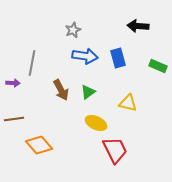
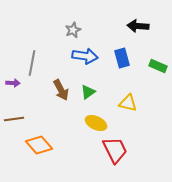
blue rectangle: moved 4 px right
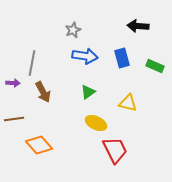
green rectangle: moved 3 px left
brown arrow: moved 18 px left, 2 px down
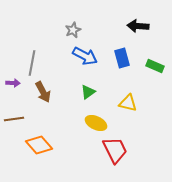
blue arrow: rotated 20 degrees clockwise
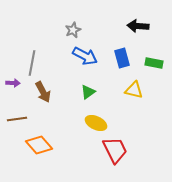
green rectangle: moved 1 px left, 3 px up; rotated 12 degrees counterclockwise
yellow triangle: moved 6 px right, 13 px up
brown line: moved 3 px right
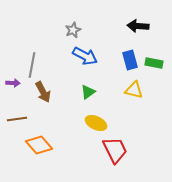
blue rectangle: moved 8 px right, 2 px down
gray line: moved 2 px down
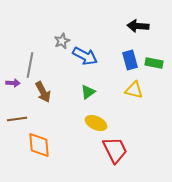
gray star: moved 11 px left, 11 px down
gray line: moved 2 px left
orange diamond: rotated 36 degrees clockwise
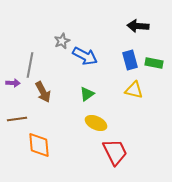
green triangle: moved 1 px left, 2 px down
red trapezoid: moved 2 px down
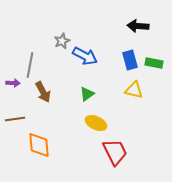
brown line: moved 2 px left
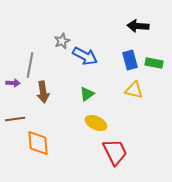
brown arrow: rotated 20 degrees clockwise
orange diamond: moved 1 px left, 2 px up
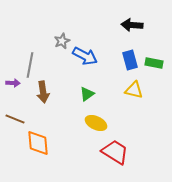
black arrow: moved 6 px left, 1 px up
brown line: rotated 30 degrees clockwise
red trapezoid: rotated 32 degrees counterclockwise
